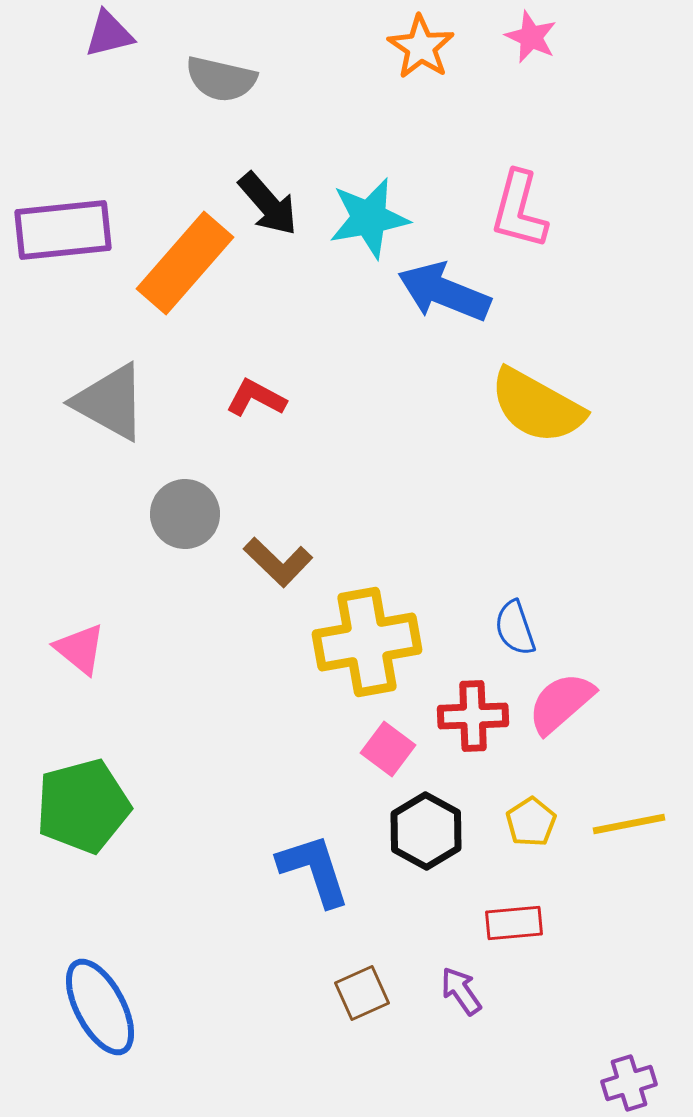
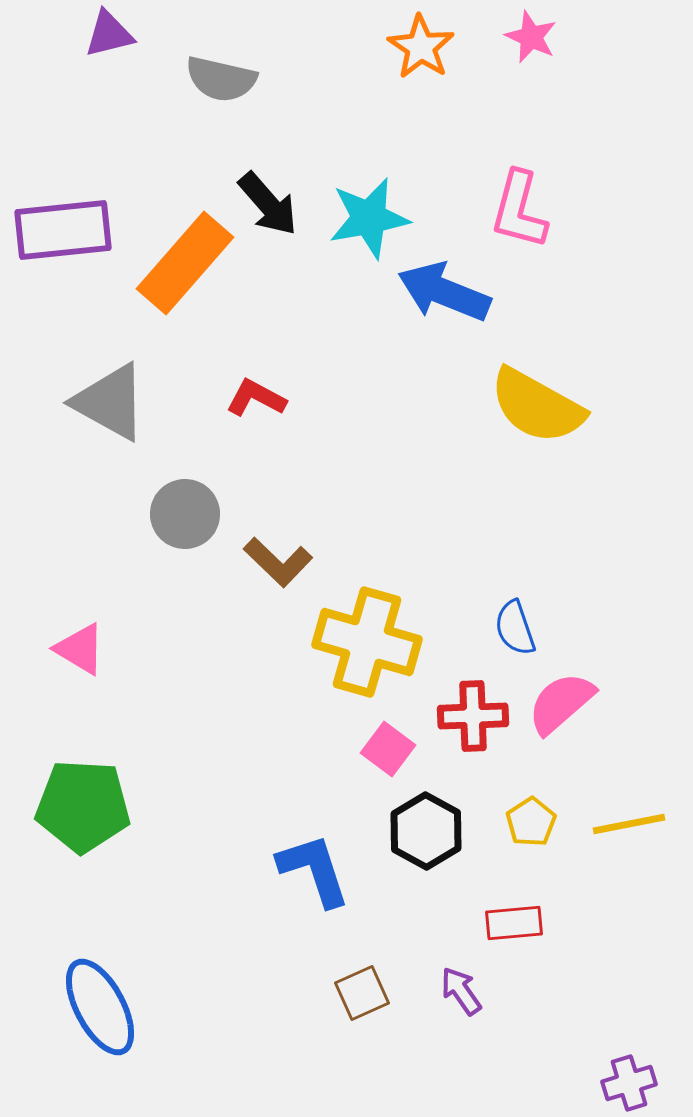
yellow cross: rotated 26 degrees clockwise
pink triangle: rotated 8 degrees counterclockwise
green pentagon: rotated 18 degrees clockwise
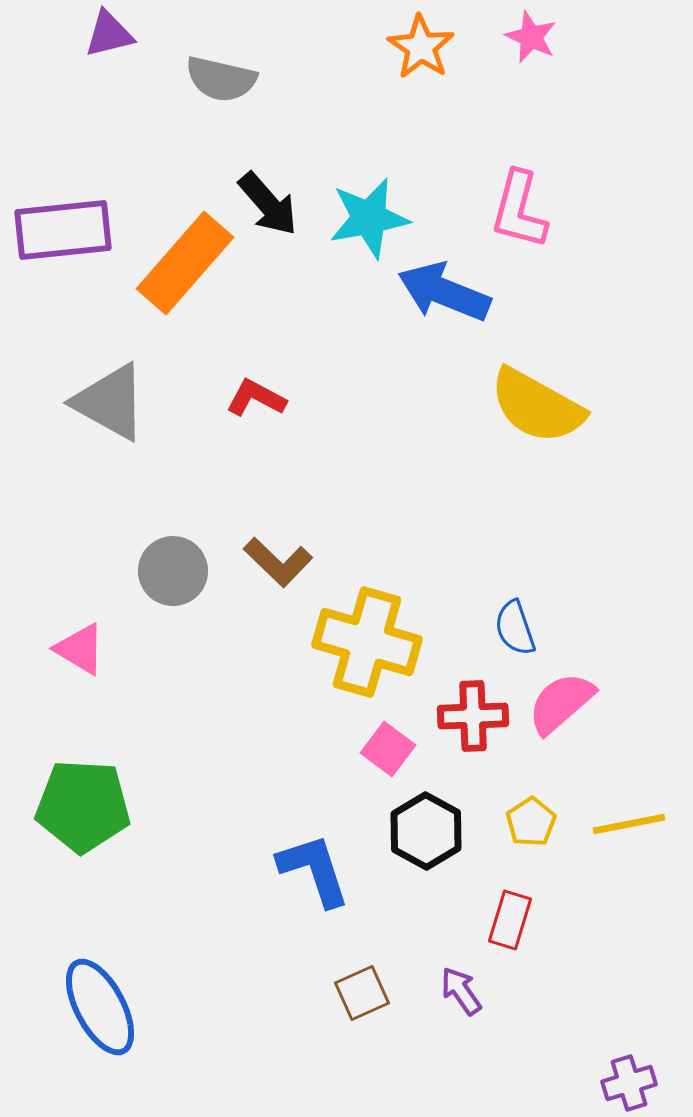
gray circle: moved 12 px left, 57 px down
red rectangle: moved 4 px left, 3 px up; rotated 68 degrees counterclockwise
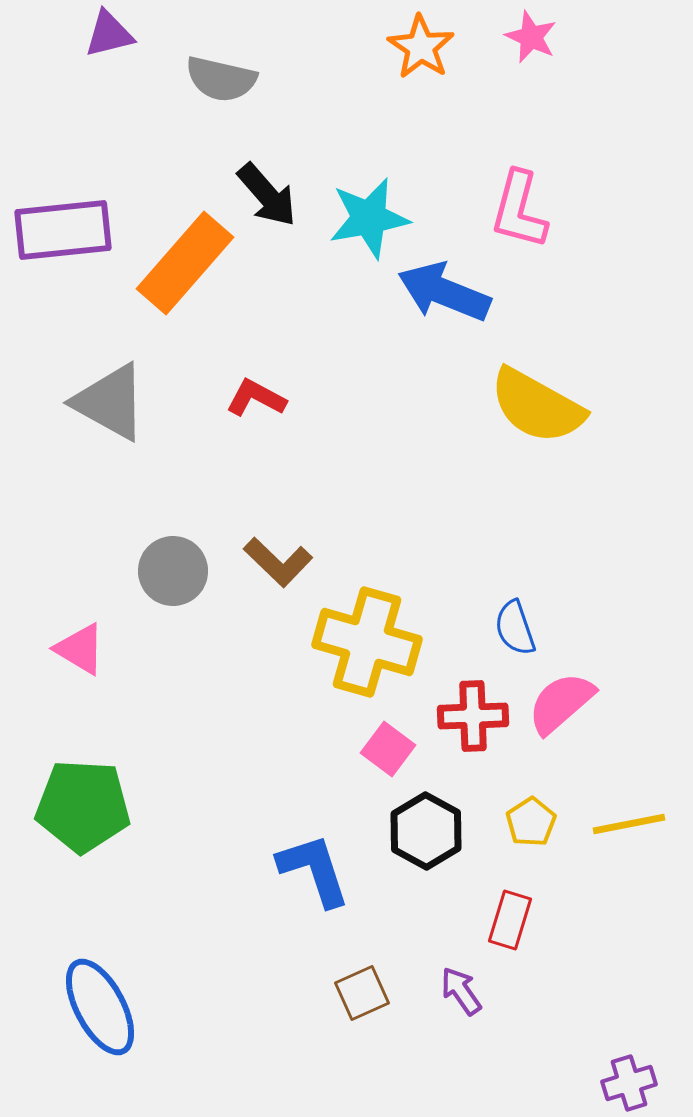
black arrow: moved 1 px left, 9 px up
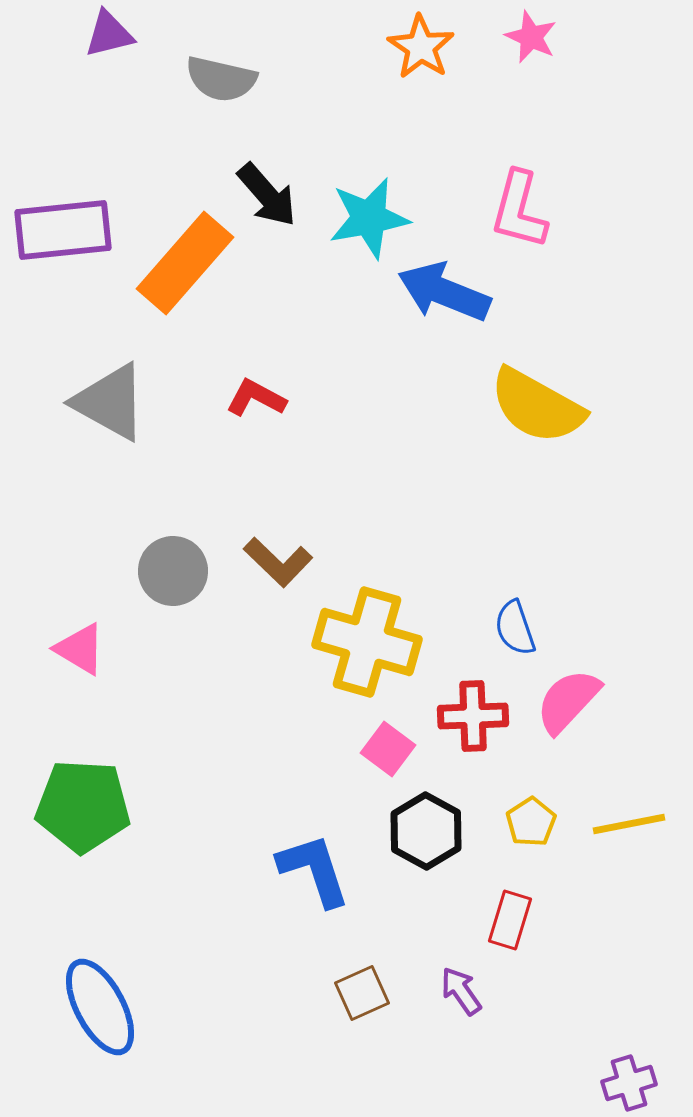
pink semicircle: moved 7 px right, 2 px up; rotated 6 degrees counterclockwise
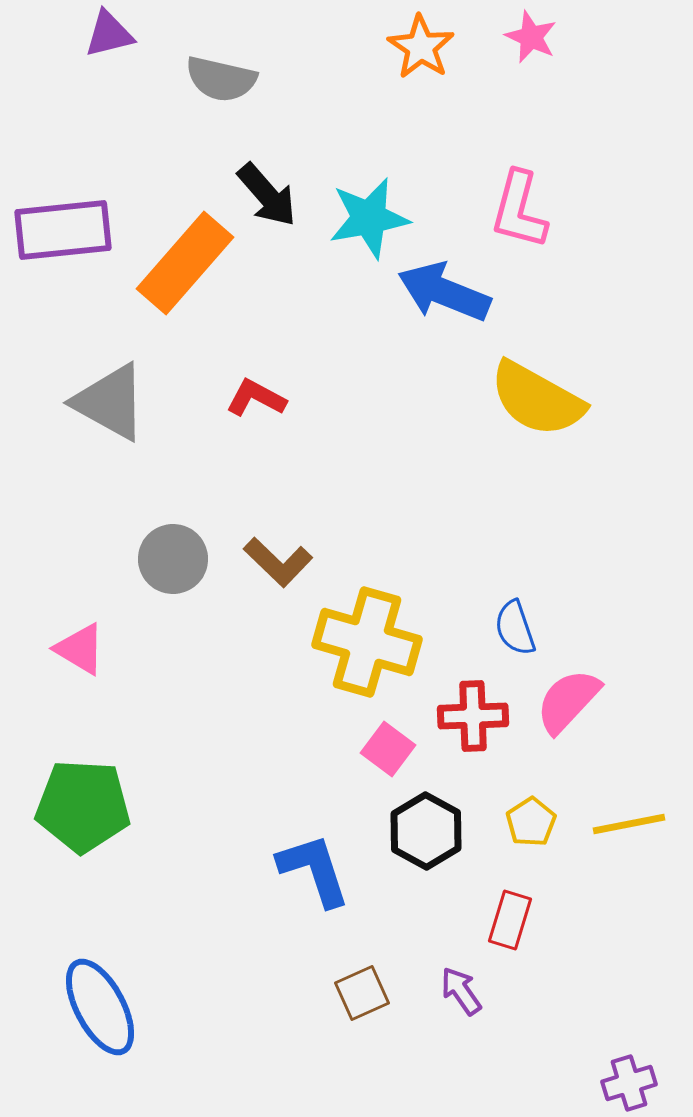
yellow semicircle: moved 7 px up
gray circle: moved 12 px up
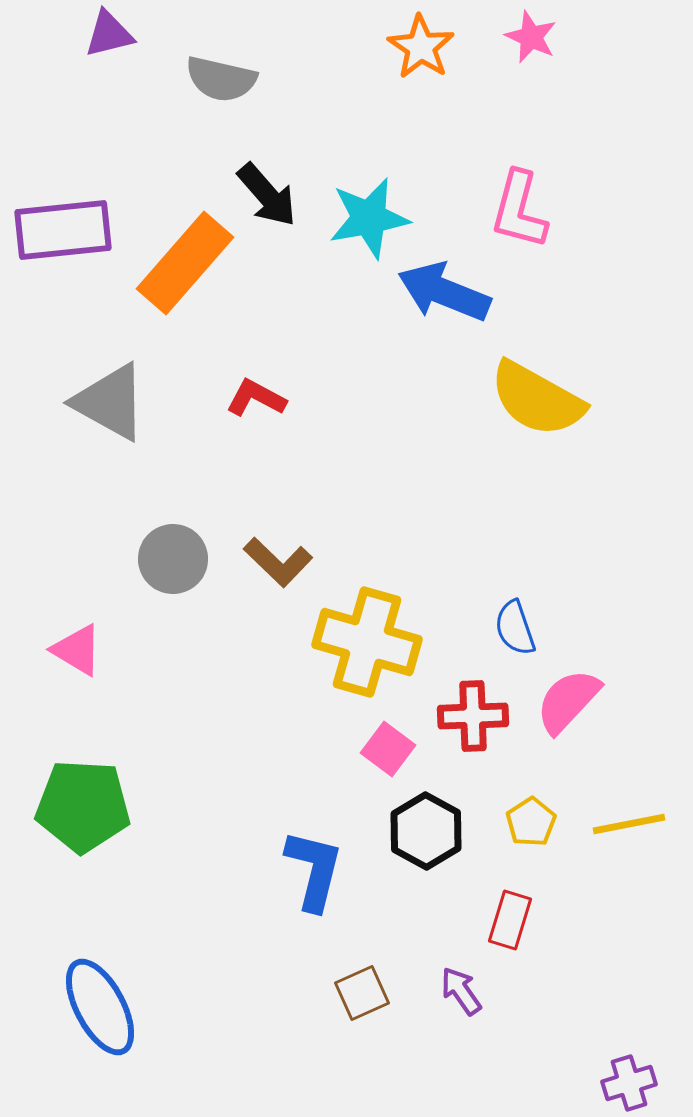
pink triangle: moved 3 px left, 1 px down
blue L-shape: rotated 32 degrees clockwise
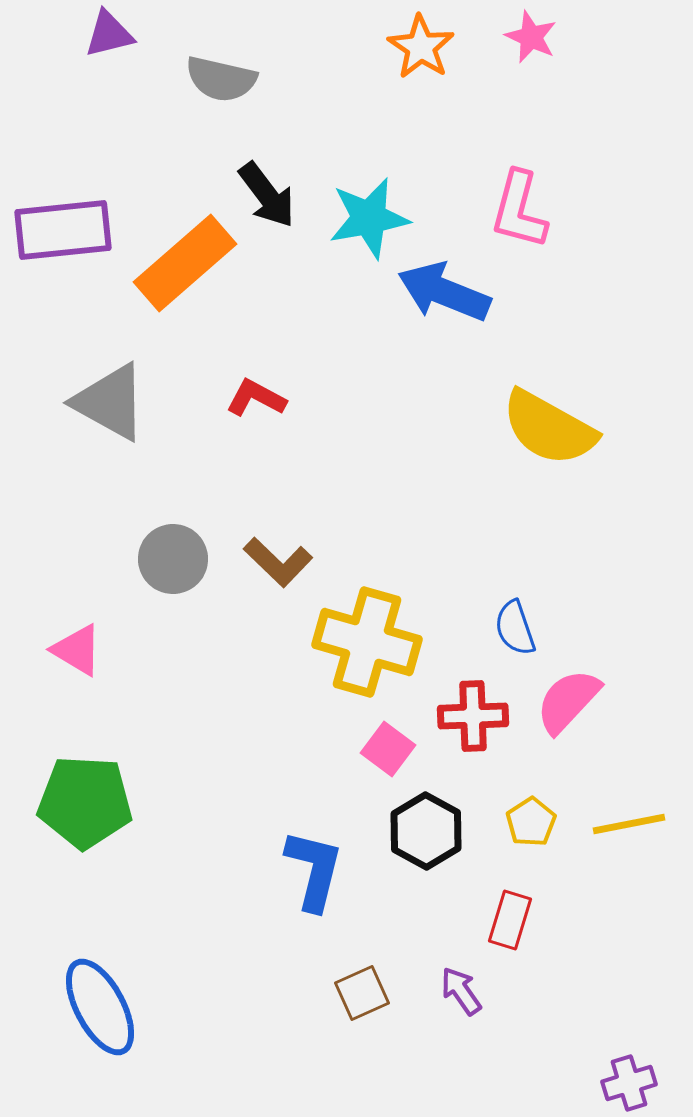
black arrow: rotated 4 degrees clockwise
orange rectangle: rotated 8 degrees clockwise
yellow semicircle: moved 12 px right, 29 px down
green pentagon: moved 2 px right, 4 px up
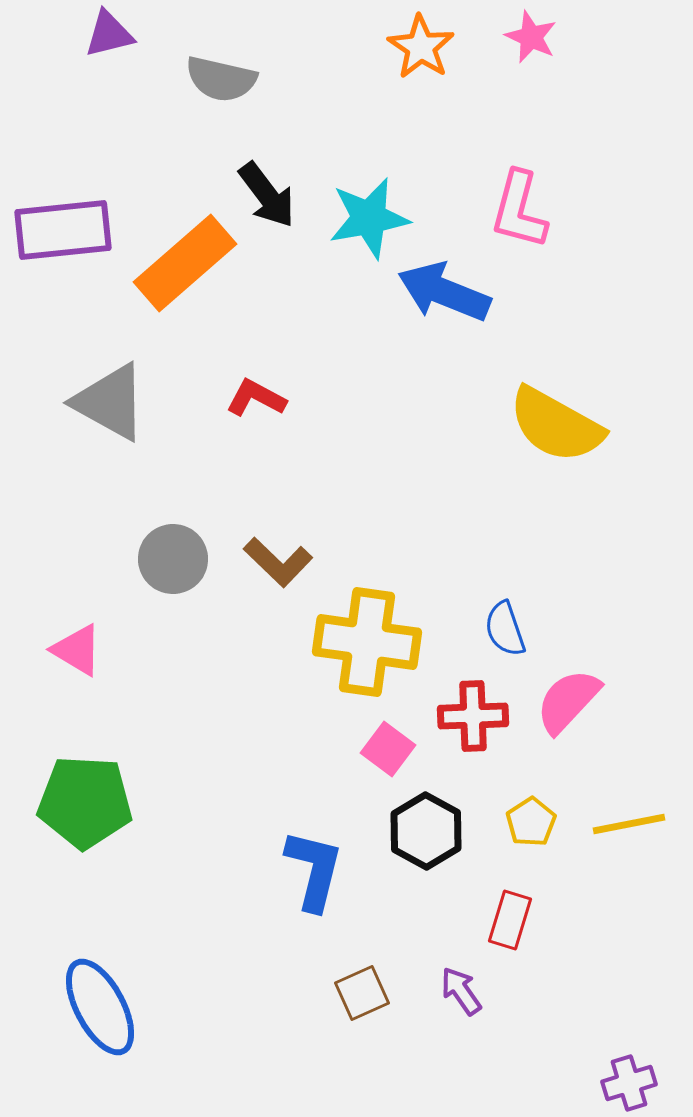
yellow semicircle: moved 7 px right, 3 px up
blue semicircle: moved 10 px left, 1 px down
yellow cross: rotated 8 degrees counterclockwise
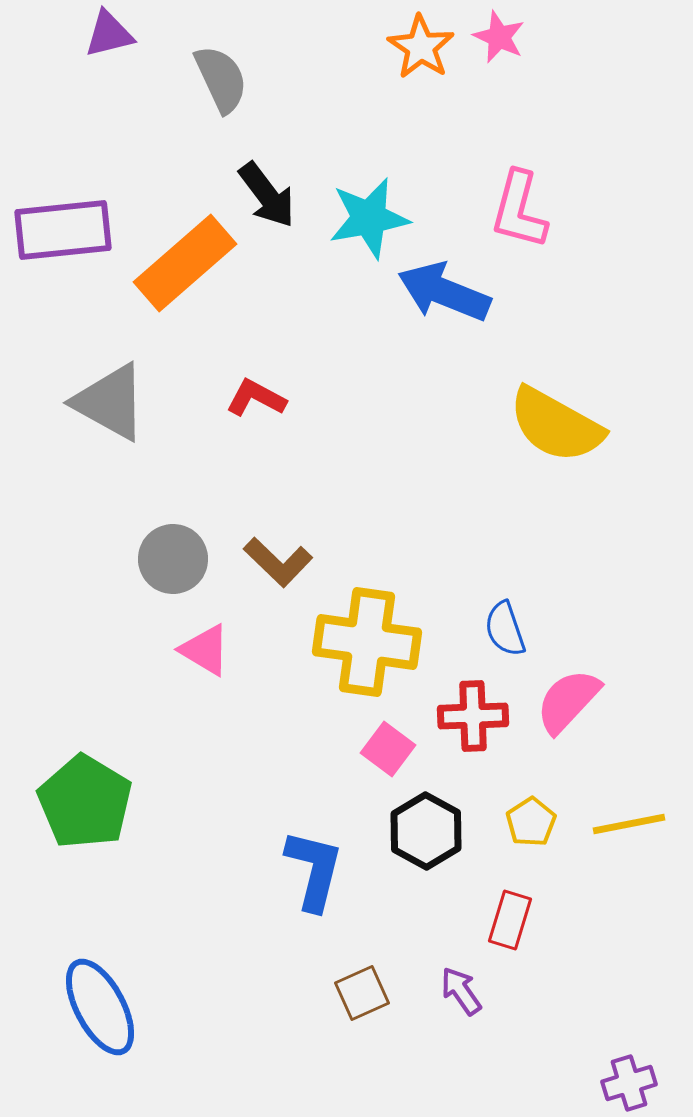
pink star: moved 32 px left
gray semicircle: rotated 128 degrees counterclockwise
pink triangle: moved 128 px right
green pentagon: rotated 28 degrees clockwise
